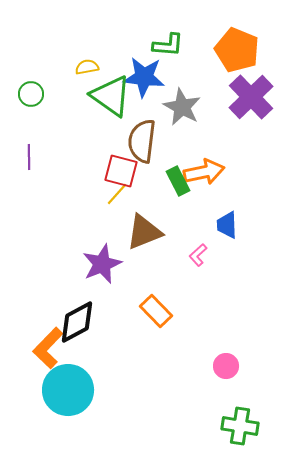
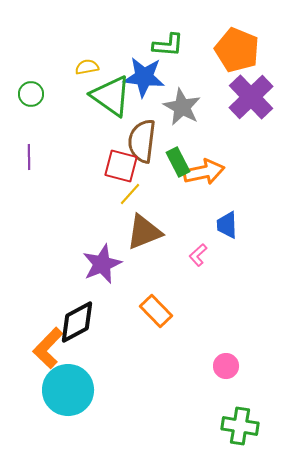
red square: moved 5 px up
green rectangle: moved 19 px up
yellow line: moved 13 px right
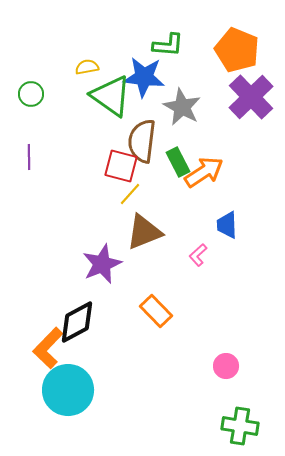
orange arrow: rotated 21 degrees counterclockwise
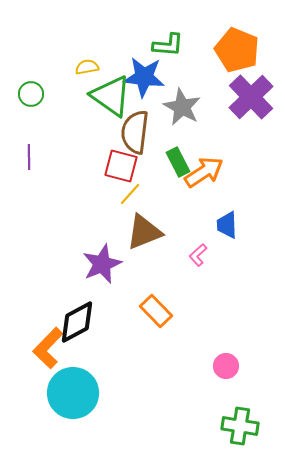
brown semicircle: moved 7 px left, 9 px up
cyan circle: moved 5 px right, 3 px down
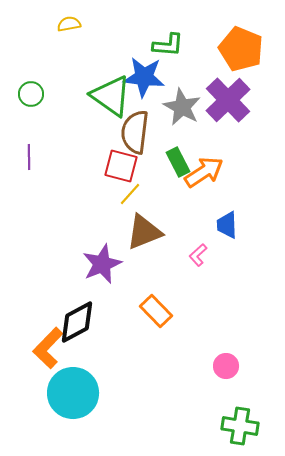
orange pentagon: moved 4 px right, 1 px up
yellow semicircle: moved 18 px left, 43 px up
purple cross: moved 23 px left, 3 px down
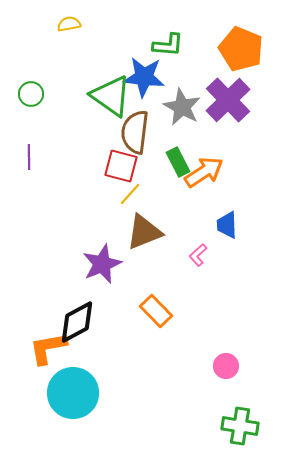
orange L-shape: rotated 36 degrees clockwise
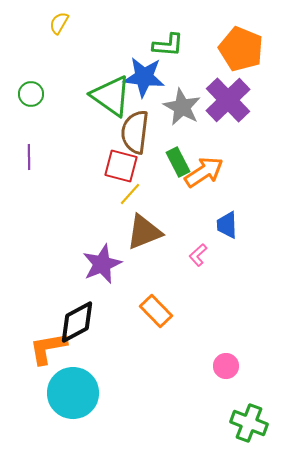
yellow semicircle: moved 10 px left, 1 px up; rotated 50 degrees counterclockwise
green cross: moved 9 px right, 3 px up; rotated 12 degrees clockwise
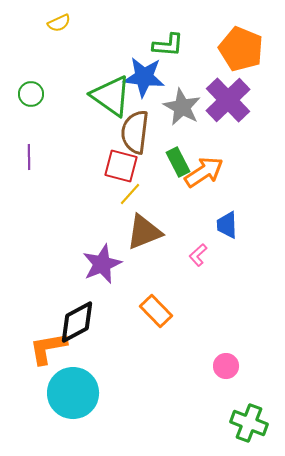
yellow semicircle: rotated 145 degrees counterclockwise
